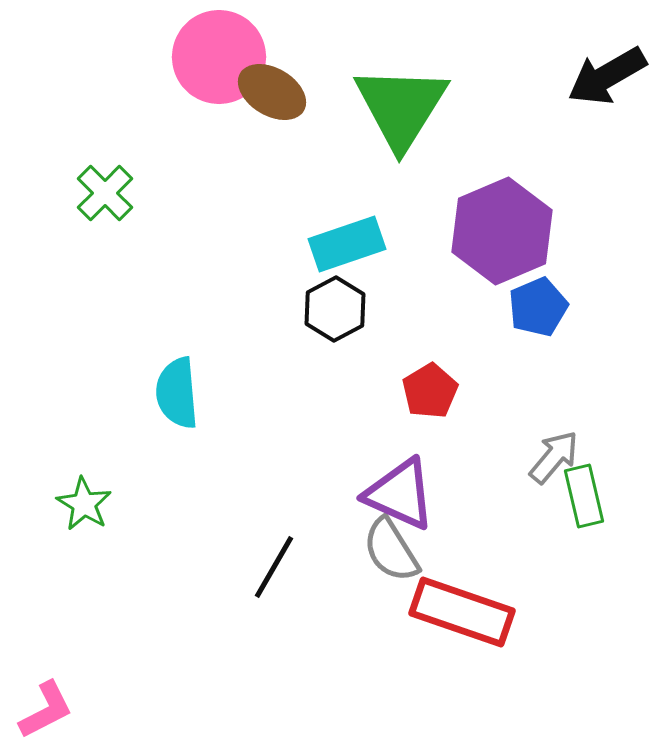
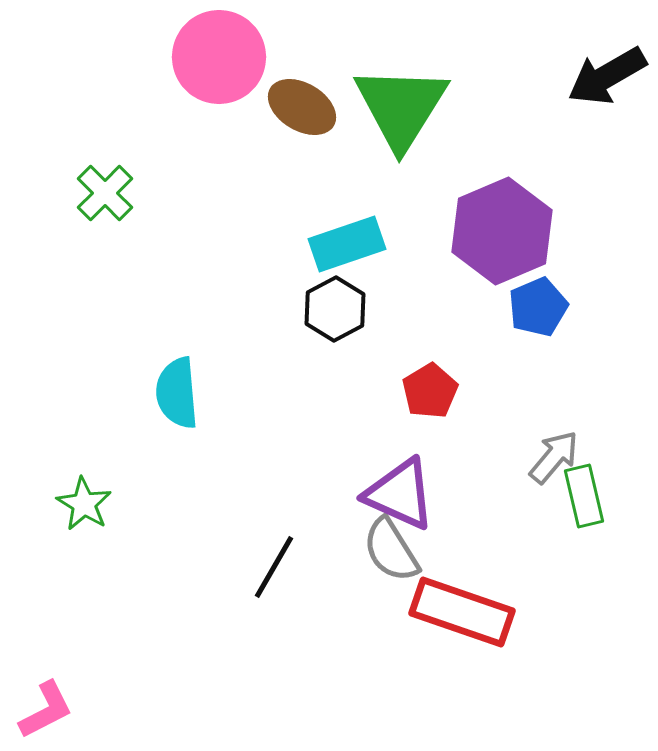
brown ellipse: moved 30 px right, 15 px down
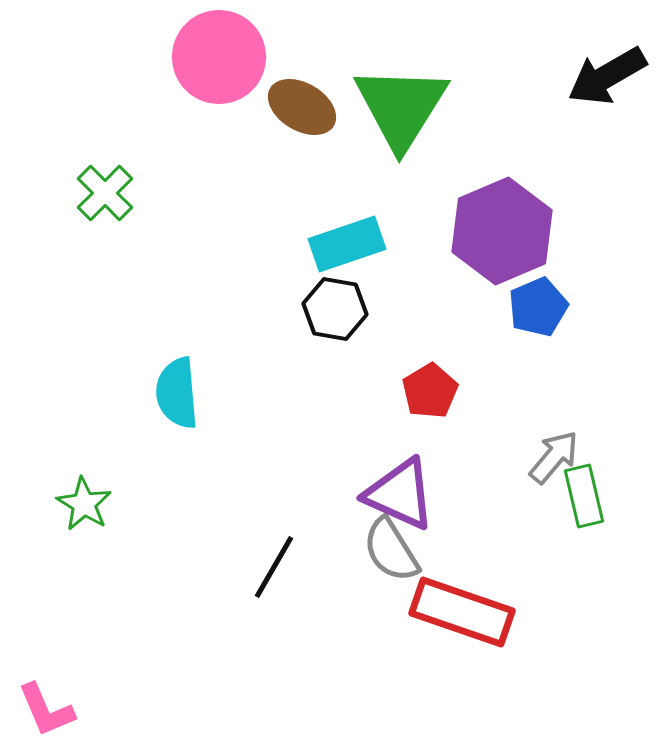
black hexagon: rotated 22 degrees counterclockwise
pink L-shape: rotated 94 degrees clockwise
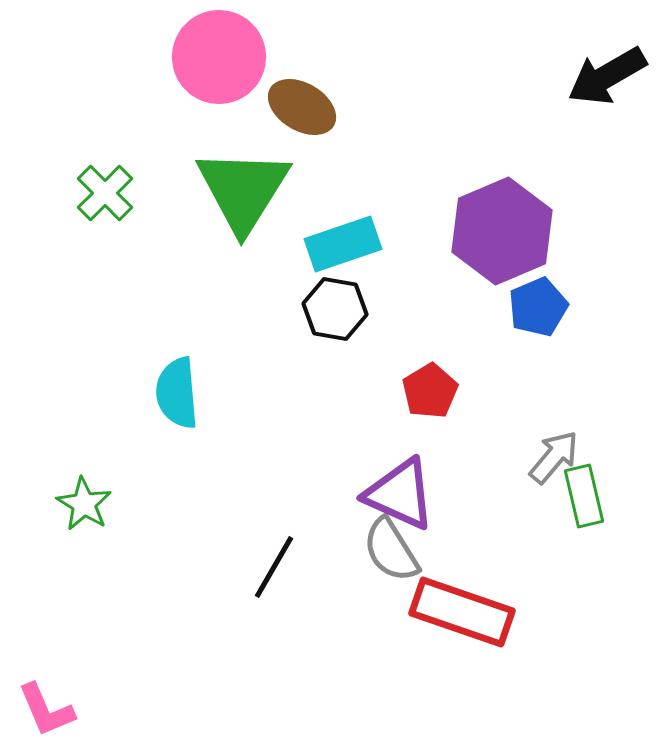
green triangle: moved 158 px left, 83 px down
cyan rectangle: moved 4 px left
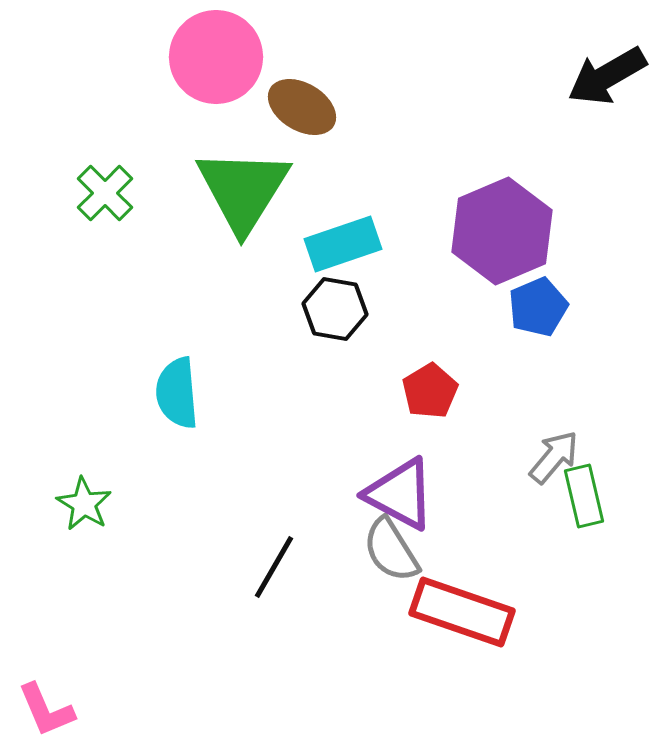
pink circle: moved 3 px left
purple triangle: rotated 4 degrees clockwise
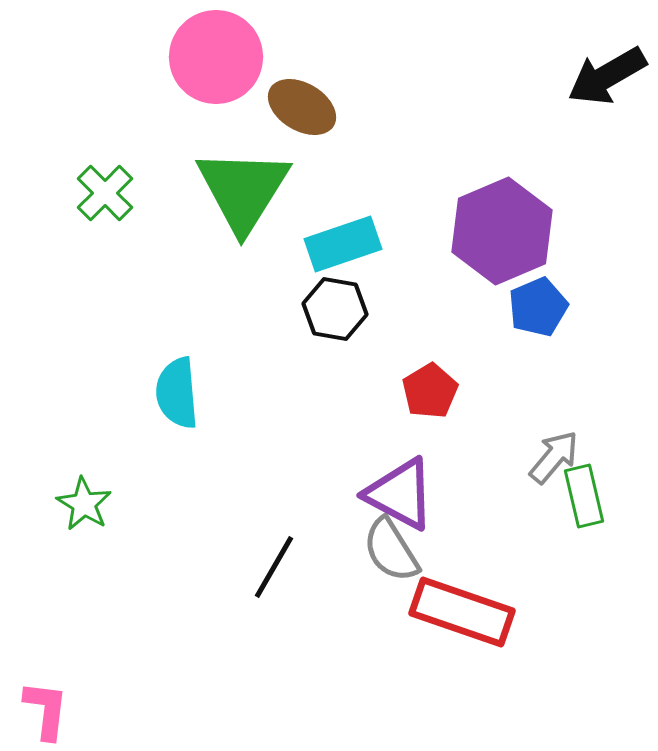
pink L-shape: rotated 150 degrees counterclockwise
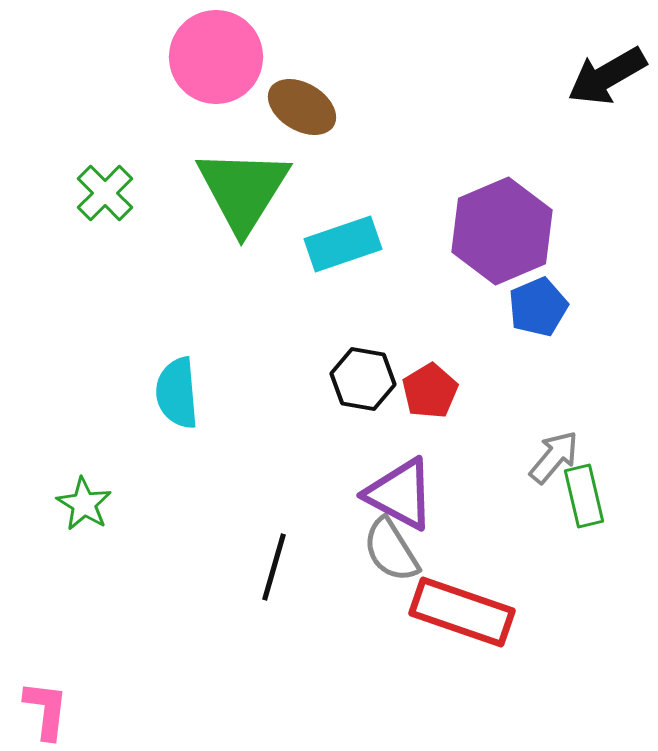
black hexagon: moved 28 px right, 70 px down
black line: rotated 14 degrees counterclockwise
